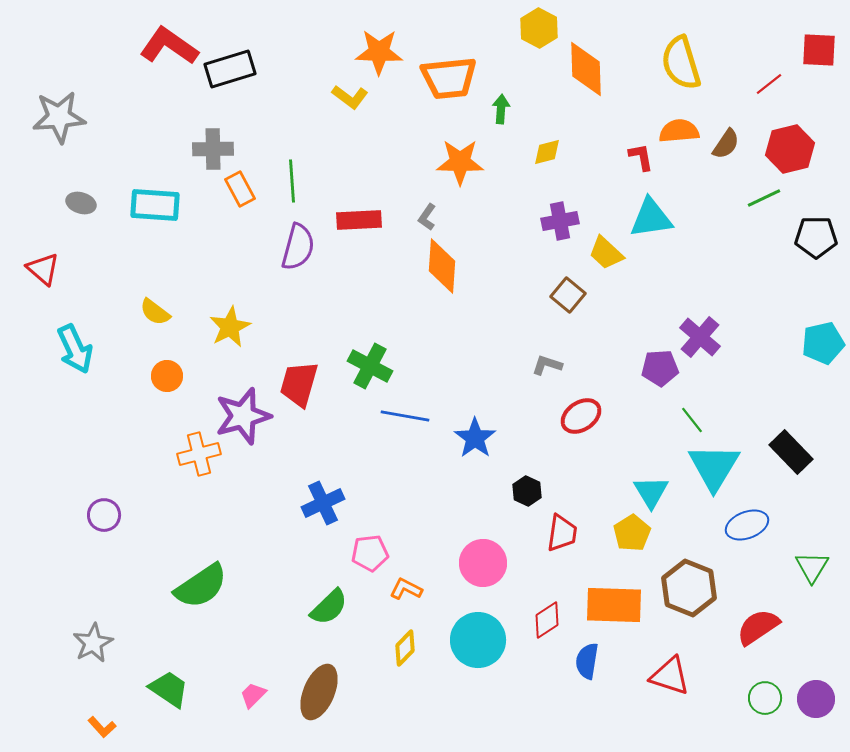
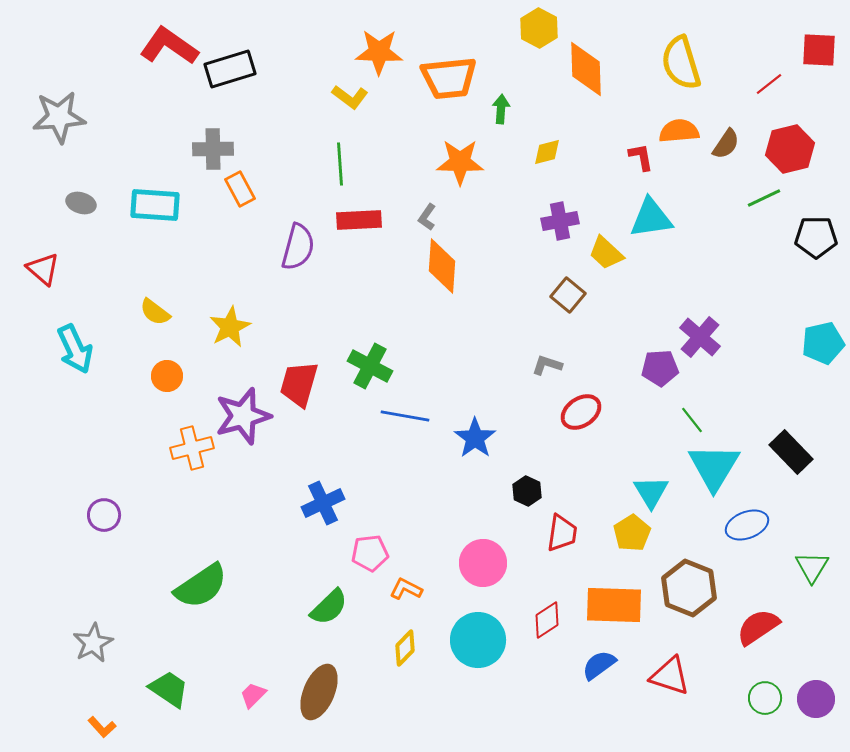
green line at (292, 181): moved 48 px right, 17 px up
red ellipse at (581, 416): moved 4 px up
orange cross at (199, 454): moved 7 px left, 6 px up
blue semicircle at (587, 661): moved 12 px right, 4 px down; rotated 45 degrees clockwise
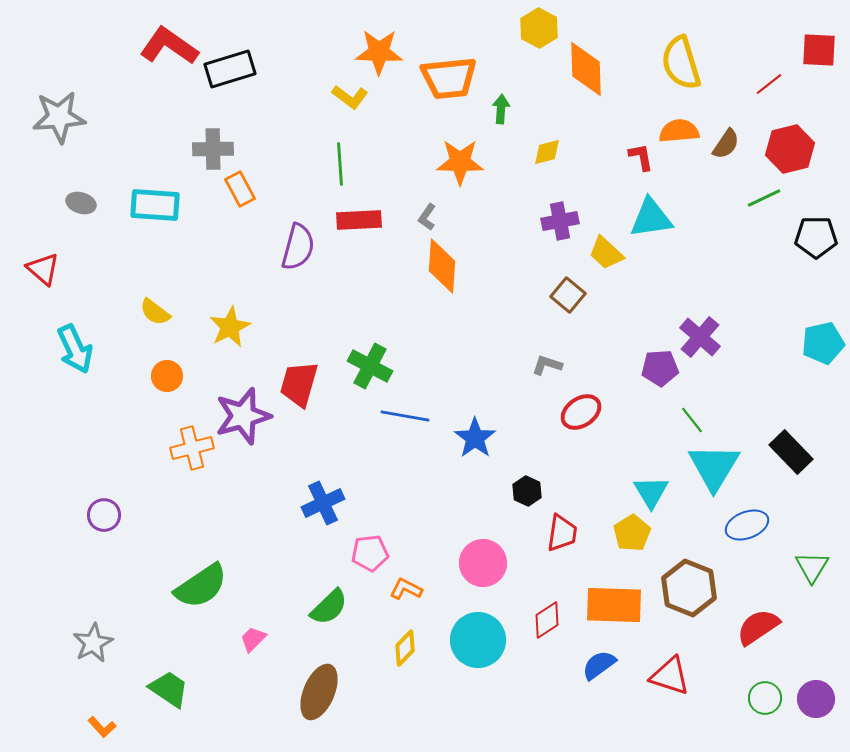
pink trapezoid at (253, 695): moved 56 px up
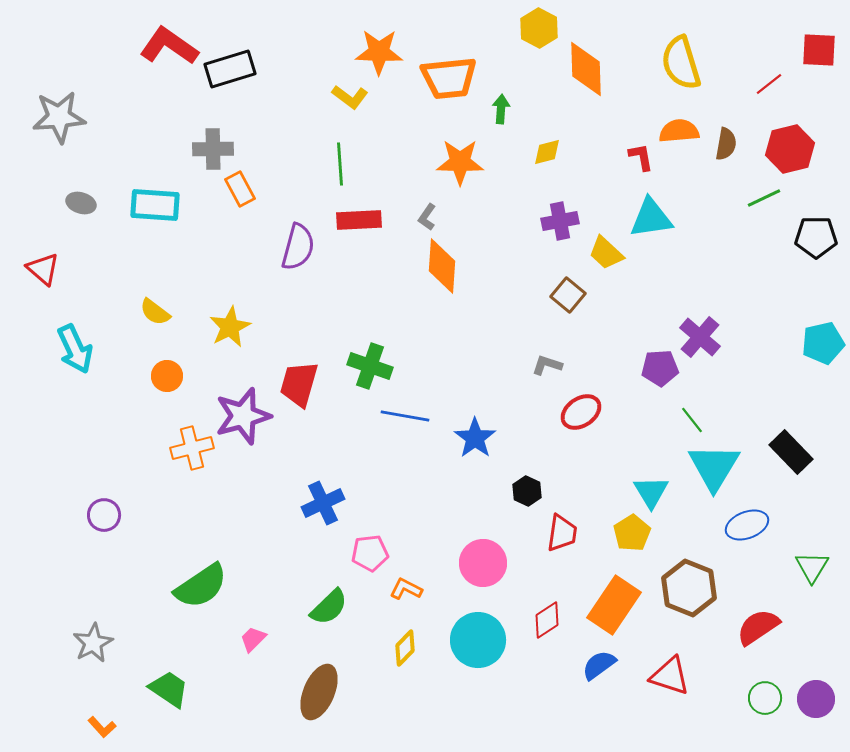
brown semicircle at (726, 144): rotated 24 degrees counterclockwise
green cross at (370, 366): rotated 9 degrees counterclockwise
orange rectangle at (614, 605): rotated 58 degrees counterclockwise
